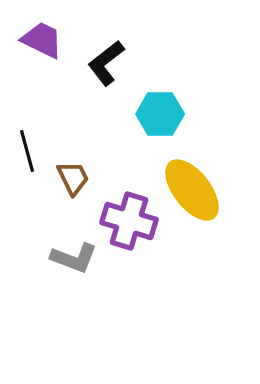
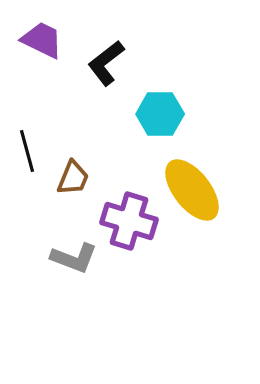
brown trapezoid: rotated 48 degrees clockwise
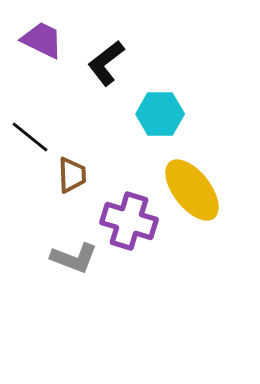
black line: moved 3 px right, 14 px up; rotated 36 degrees counterclockwise
brown trapezoid: moved 1 px left, 3 px up; rotated 24 degrees counterclockwise
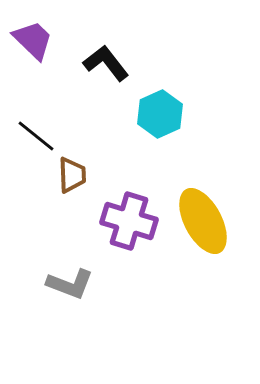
purple trapezoid: moved 9 px left; rotated 18 degrees clockwise
black L-shape: rotated 90 degrees clockwise
cyan hexagon: rotated 24 degrees counterclockwise
black line: moved 6 px right, 1 px up
yellow ellipse: moved 11 px right, 31 px down; rotated 10 degrees clockwise
gray L-shape: moved 4 px left, 26 px down
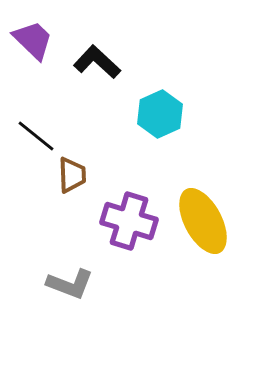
black L-shape: moved 9 px left, 1 px up; rotated 9 degrees counterclockwise
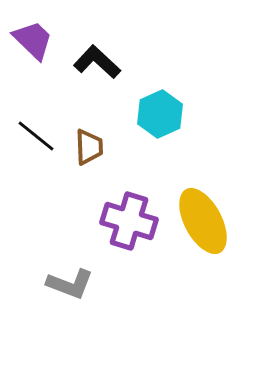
brown trapezoid: moved 17 px right, 28 px up
